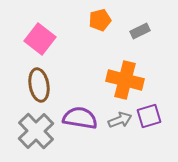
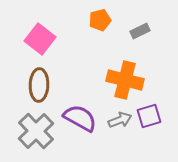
brown ellipse: rotated 12 degrees clockwise
purple semicircle: rotated 20 degrees clockwise
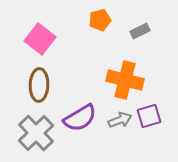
purple semicircle: rotated 120 degrees clockwise
gray cross: moved 2 px down
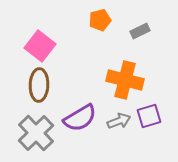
pink square: moved 7 px down
gray arrow: moved 1 px left, 1 px down
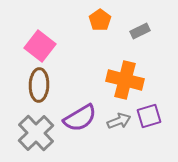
orange pentagon: rotated 20 degrees counterclockwise
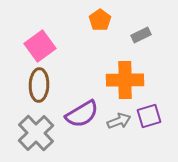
gray rectangle: moved 1 px right, 4 px down
pink square: rotated 16 degrees clockwise
orange cross: rotated 15 degrees counterclockwise
purple semicircle: moved 2 px right, 4 px up
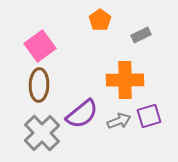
purple semicircle: rotated 8 degrees counterclockwise
gray cross: moved 6 px right
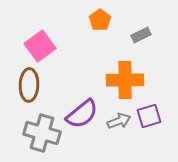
brown ellipse: moved 10 px left
gray cross: rotated 30 degrees counterclockwise
